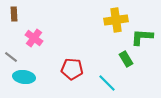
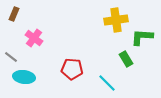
brown rectangle: rotated 24 degrees clockwise
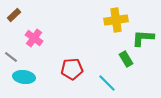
brown rectangle: moved 1 px down; rotated 24 degrees clockwise
green L-shape: moved 1 px right, 1 px down
red pentagon: rotated 10 degrees counterclockwise
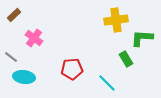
green L-shape: moved 1 px left
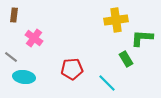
brown rectangle: rotated 40 degrees counterclockwise
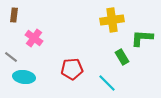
yellow cross: moved 4 px left
green rectangle: moved 4 px left, 2 px up
